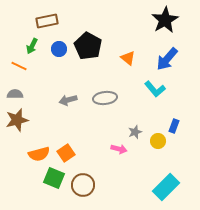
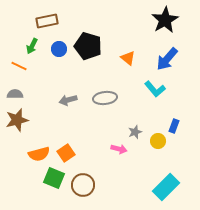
black pentagon: rotated 12 degrees counterclockwise
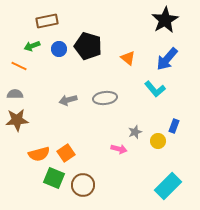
green arrow: rotated 42 degrees clockwise
brown star: rotated 10 degrees clockwise
cyan rectangle: moved 2 px right, 1 px up
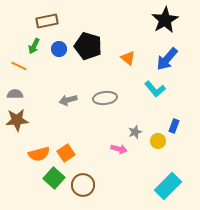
green arrow: moved 2 px right; rotated 42 degrees counterclockwise
green square: rotated 20 degrees clockwise
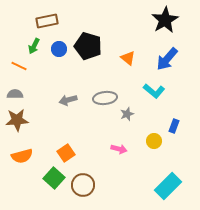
cyan L-shape: moved 1 px left, 2 px down; rotated 10 degrees counterclockwise
gray star: moved 8 px left, 18 px up
yellow circle: moved 4 px left
orange semicircle: moved 17 px left, 2 px down
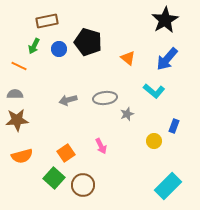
black pentagon: moved 4 px up
pink arrow: moved 18 px left, 3 px up; rotated 49 degrees clockwise
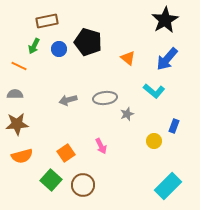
brown star: moved 4 px down
green square: moved 3 px left, 2 px down
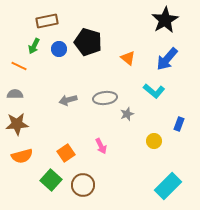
blue rectangle: moved 5 px right, 2 px up
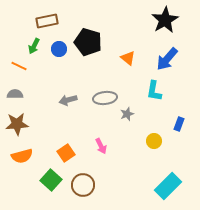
cyan L-shape: rotated 60 degrees clockwise
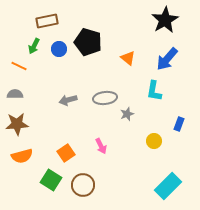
green square: rotated 10 degrees counterclockwise
